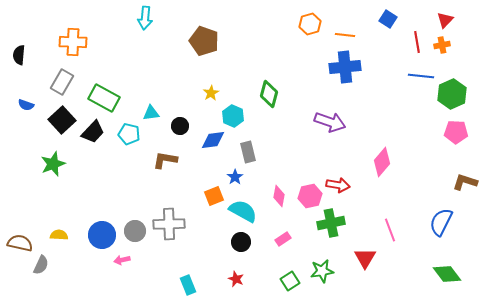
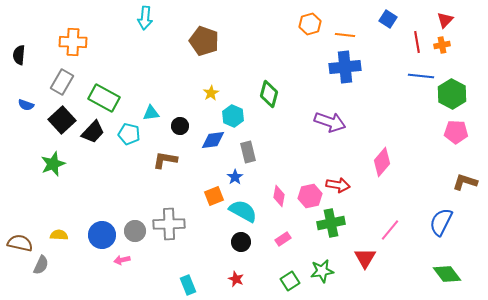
green hexagon at (452, 94): rotated 8 degrees counterclockwise
pink line at (390, 230): rotated 60 degrees clockwise
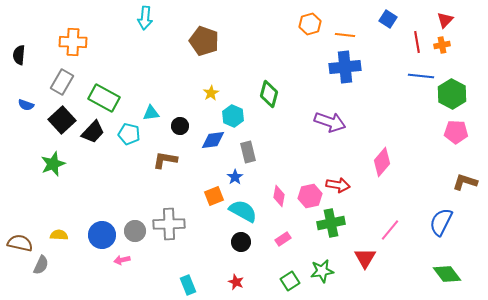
red star at (236, 279): moved 3 px down
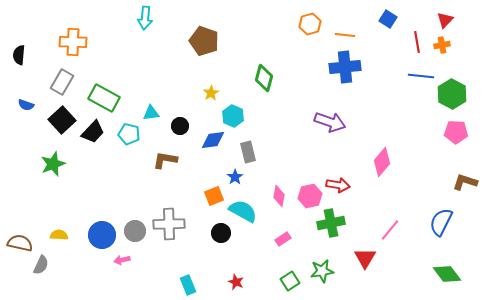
green diamond at (269, 94): moved 5 px left, 16 px up
black circle at (241, 242): moved 20 px left, 9 px up
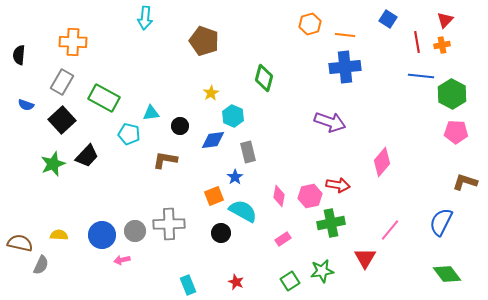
black trapezoid at (93, 132): moved 6 px left, 24 px down
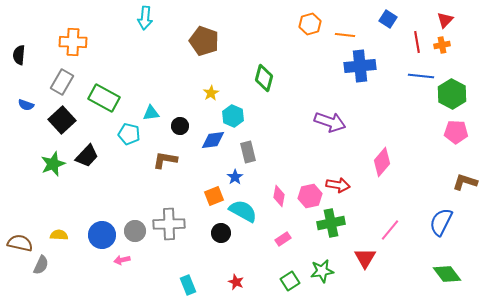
blue cross at (345, 67): moved 15 px right, 1 px up
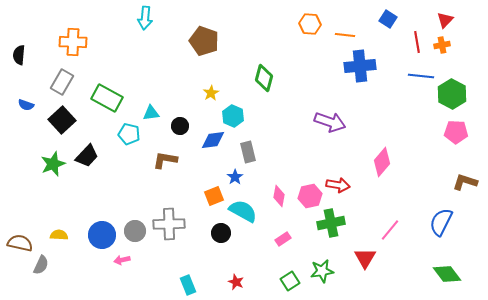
orange hexagon at (310, 24): rotated 20 degrees clockwise
green rectangle at (104, 98): moved 3 px right
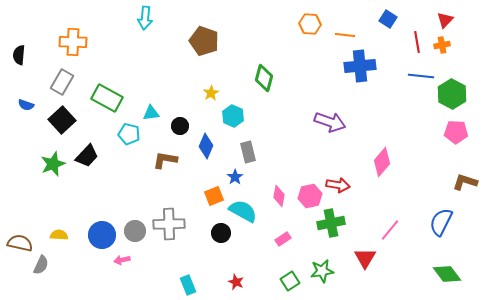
blue diamond at (213, 140): moved 7 px left, 6 px down; rotated 60 degrees counterclockwise
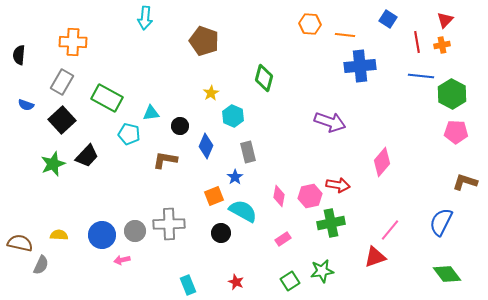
red triangle at (365, 258): moved 10 px right, 1 px up; rotated 40 degrees clockwise
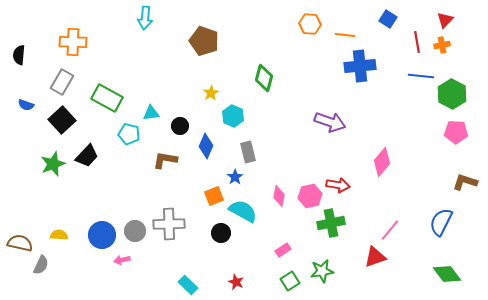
pink rectangle at (283, 239): moved 11 px down
cyan rectangle at (188, 285): rotated 24 degrees counterclockwise
